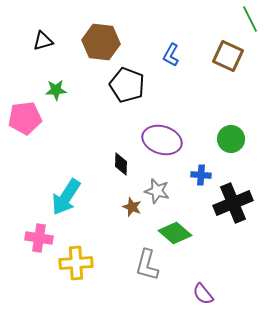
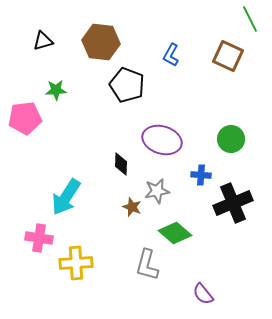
gray star: rotated 25 degrees counterclockwise
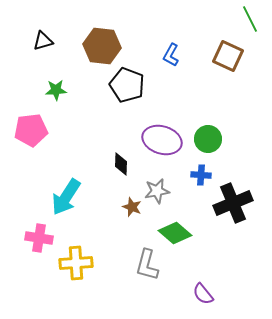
brown hexagon: moved 1 px right, 4 px down
pink pentagon: moved 6 px right, 12 px down
green circle: moved 23 px left
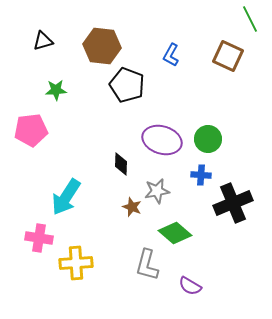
purple semicircle: moved 13 px left, 8 px up; rotated 20 degrees counterclockwise
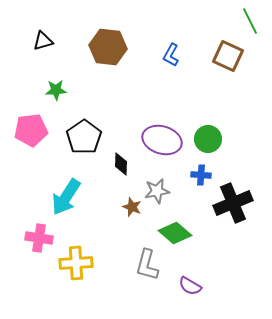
green line: moved 2 px down
brown hexagon: moved 6 px right, 1 px down
black pentagon: moved 43 px left, 52 px down; rotated 16 degrees clockwise
